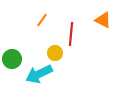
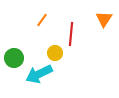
orange triangle: moved 1 px right, 1 px up; rotated 36 degrees clockwise
green circle: moved 2 px right, 1 px up
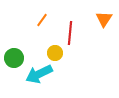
red line: moved 1 px left, 1 px up
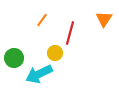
red line: rotated 10 degrees clockwise
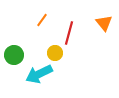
orange triangle: moved 4 px down; rotated 12 degrees counterclockwise
red line: moved 1 px left
green circle: moved 3 px up
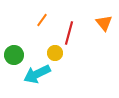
cyan arrow: moved 2 px left
